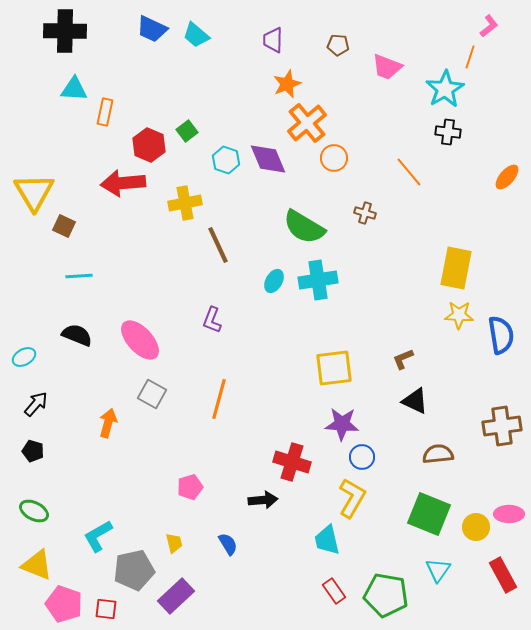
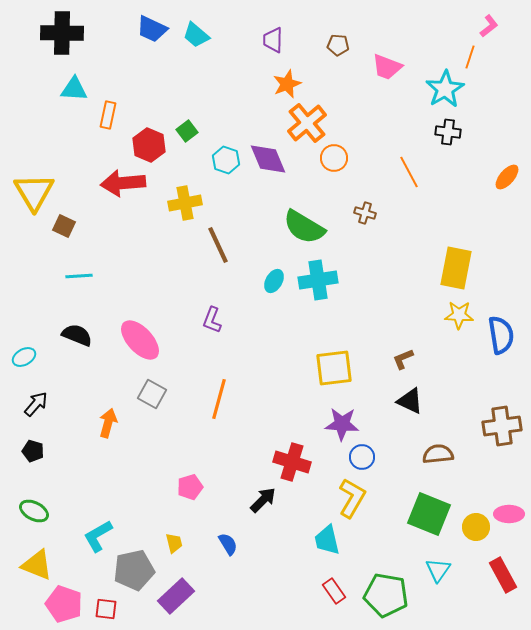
black cross at (65, 31): moved 3 px left, 2 px down
orange rectangle at (105, 112): moved 3 px right, 3 px down
orange line at (409, 172): rotated 12 degrees clockwise
black triangle at (415, 401): moved 5 px left
black arrow at (263, 500): rotated 40 degrees counterclockwise
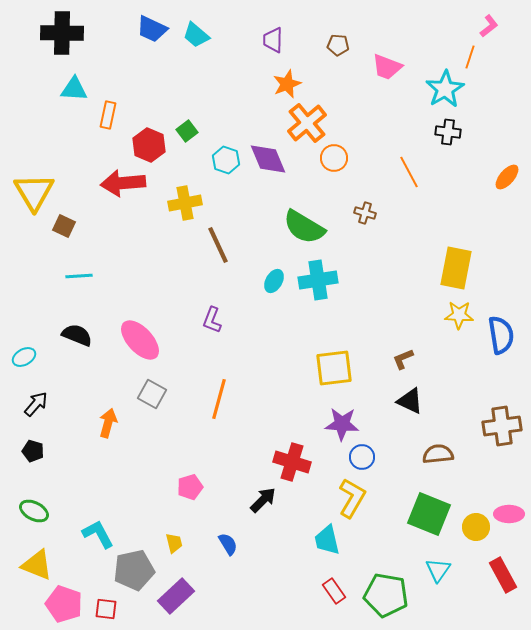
cyan L-shape at (98, 536): moved 2 px up; rotated 92 degrees clockwise
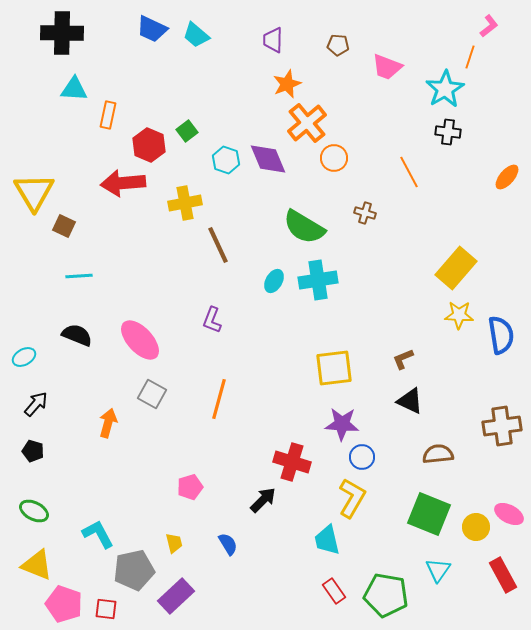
yellow rectangle at (456, 268): rotated 30 degrees clockwise
pink ellipse at (509, 514): rotated 28 degrees clockwise
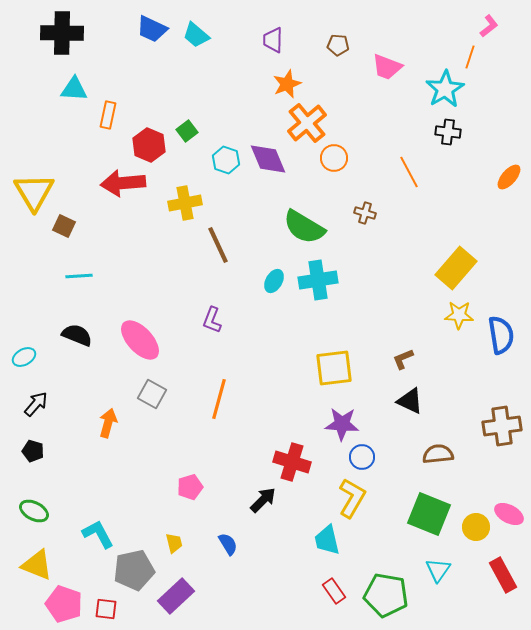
orange ellipse at (507, 177): moved 2 px right
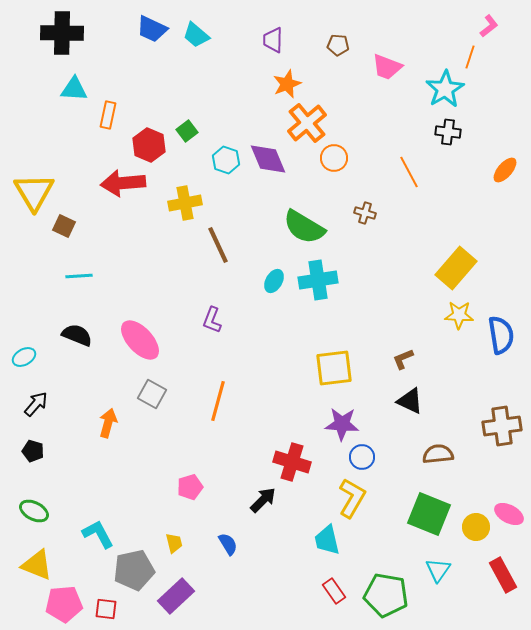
orange ellipse at (509, 177): moved 4 px left, 7 px up
orange line at (219, 399): moved 1 px left, 2 px down
pink pentagon at (64, 604): rotated 24 degrees counterclockwise
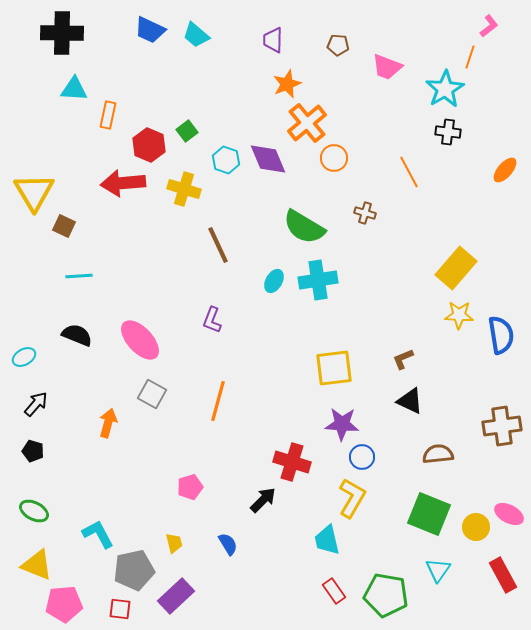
blue trapezoid at (152, 29): moved 2 px left, 1 px down
yellow cross at (185, 203): moved 1 px left, 14 px up; rotated 28 degrees clockwise
red square at (106, 609): moved 14 px right
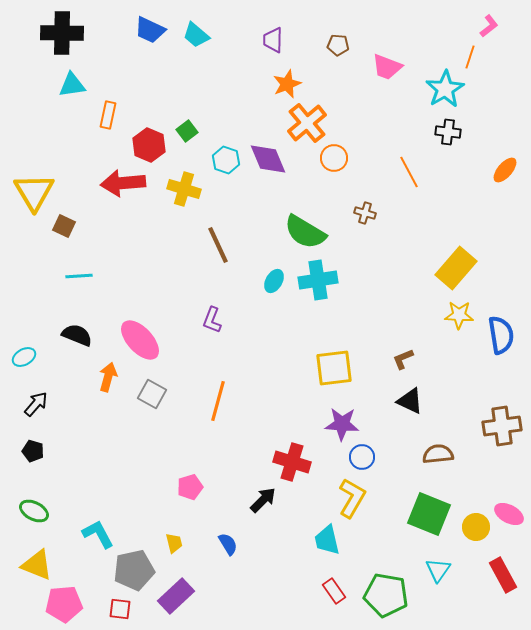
cyan triangle at (74, 89): moved 2 px left, 4 px up; rotated 12 degrees counterclockwise
green semicircle at (304, 227): moved 1 px right, 5 px down
orange arrow at (108, 423): moved 46 px up
